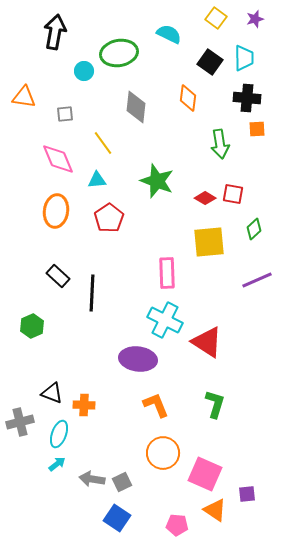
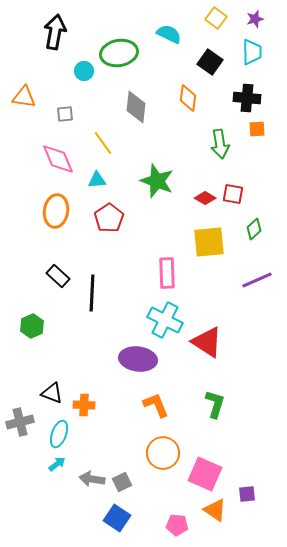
cyan trapezoid at (244, 58): moved 8 px right, 6 px up
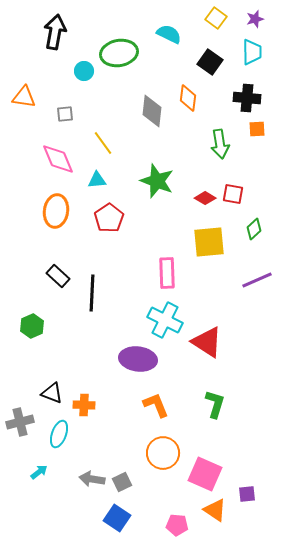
gray diamond at (136, 107): moved 16 px right, 4 px down
cyan arrow at (57, 464): moved 18 px left, 8 px down
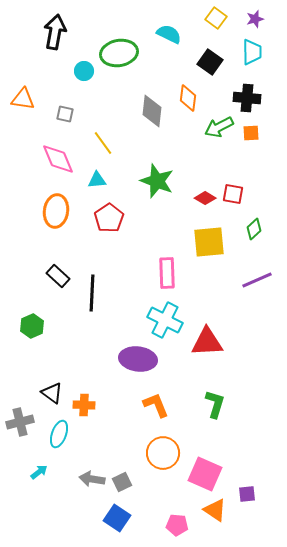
orange triangle at (24, 97): moved 1 px left, 2 px down
gray square at (65, 114): rotated 18 degrees clockwise
orange square at (257, 129): moved 6 px left, 4 px down
green arrow at (220, 144): moved 1 px left, 17 px up; rotated 72 degrees clockwise
red triangle at (207, 342): rotated 36 degrees counterclockwise
black triangle at (52, 393): rotated 15 degrees clockwise
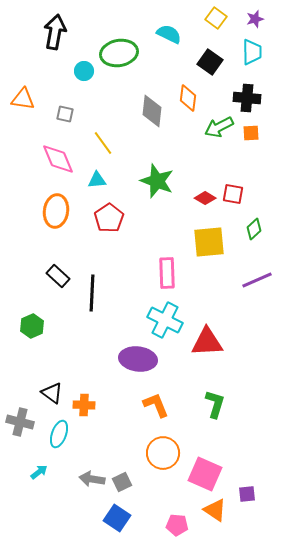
gray cross at (20, 422): rotated 28 degrees clockwise
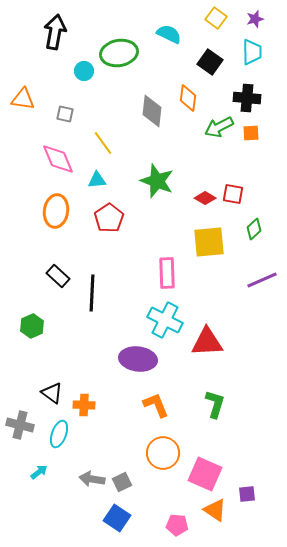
purple line at (257, 280): moved 5 px right
gray cross at (20, 422): moved 3 px down
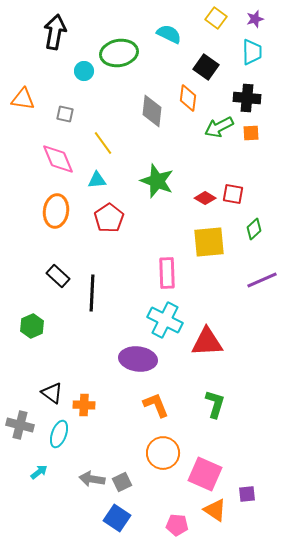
black square at (210, 62): moved 4 px left, 5 px down
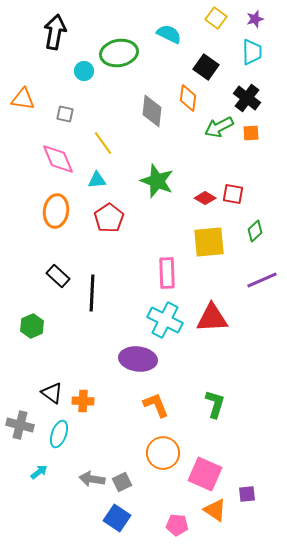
black cross at (247, 98): rotated 32 degrees clockwise
green diamond at (254, 229): moved 1 px right, 2 px down
red triangle at (207, 342): moved 5 px right, 24 px up
orange cross at (84, 405): moved 1 px left, 4 px up
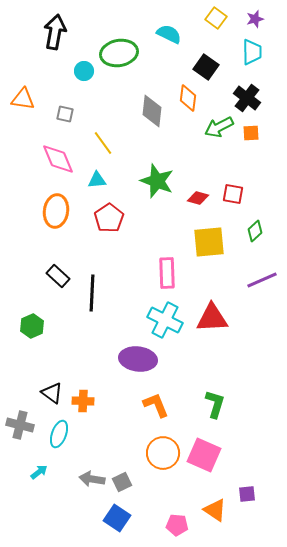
red diamond at (205, 198): moved 7 px left; rotated 15 degrees counterclockwise
pink square at (205, 474): moved 1 px left, 19 px up
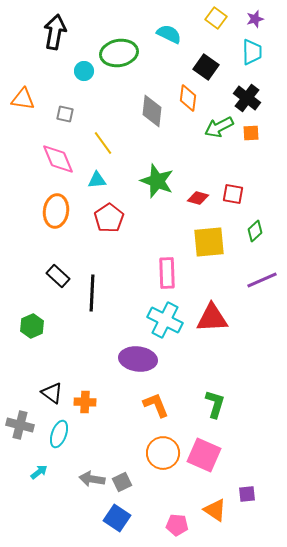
orange cross at (83, 401): moved 2 px right, 1 px down
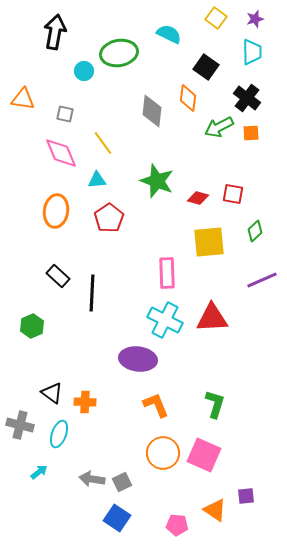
pink diamond at (58, 159): moved 3 px right, 6 px up
purple square at (247, 494): moved 1 px left, 2 px down
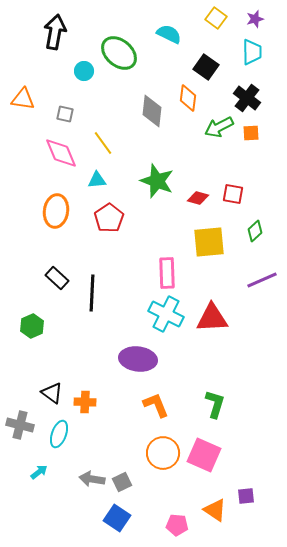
green ellipse at (119, 53): rotated 51 degrees clockwise
black rectangle at (58, 276): moved 1 px left, 2 px down
cyan cross at (165, 320): moved 1 px right, 6 px up
